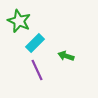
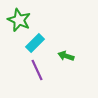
green star: moved 1 px up
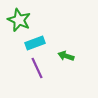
cyan rectangle: rotated 24 degrees clockwise
purple line: moved 2 px up
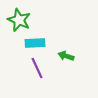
cyan rectangle: rotated 18 degrees clockwise
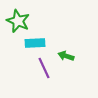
green star: moved 1 px left, 1 px down
purple line: moved 7 px right
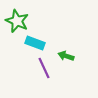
green star: moved 1 px left
cyan rectangle: rotated 24 degrees clockwise
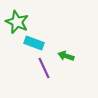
green star: moved 1 px down
cyan rectangle: moved 1 px left
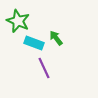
green star: moved 1 px right, 1 px up
green arrow: moved 10 px left, 18 px up; rotated 35 degrees clockwise
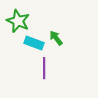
purple line: rotated 25 degrees clockwise
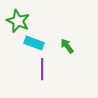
green arrow: moved 11 px right, 8 px down
purple line: moved 2 px left, 1 px down
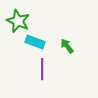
cyan rectangle: moved 1 px right, 1 px up
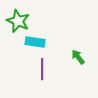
cyan rectangle: rotated 12 degrees counterclockwise
green arrow: moved 11 px right, 11 px down
